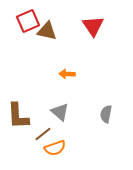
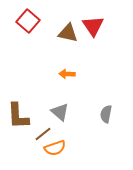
red square: rotated 25 degrees counterclockwise
brown triangle: moved 21 px right, 2 px down
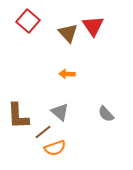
brown triangle: rotated 35 degrees clockwise
gray semicircle: rotated 54 degrees counterclockwise
brown line: moved 2 px up
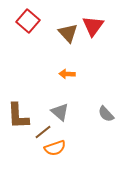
red triangle: rotated 10 degrees clockwise
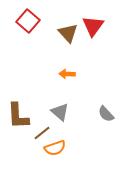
brown line: moved 1 px left, 1 px down
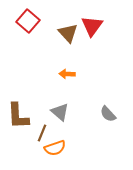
red triangle: moved 1 px left
gray semicircle: moved 2 px right
brown line: rotated 30 degrees counterclockwise
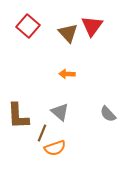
red square: moved 5 px down
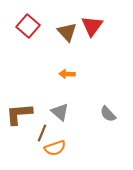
brown triangle: moved 1 px left, 1 px up
brown L-shape: moved 1 px right, 2 px up; rotated 88 degrees clockwise
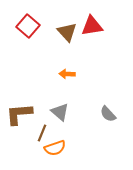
red triangle: rotated 45 degrees clockwise
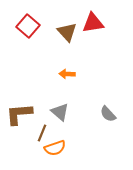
red triangle: moved 1 px right, 3 px up
